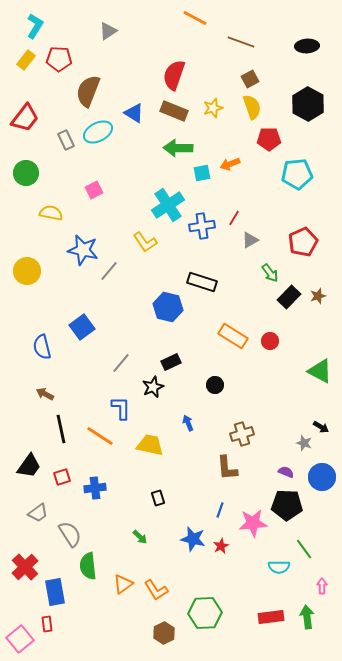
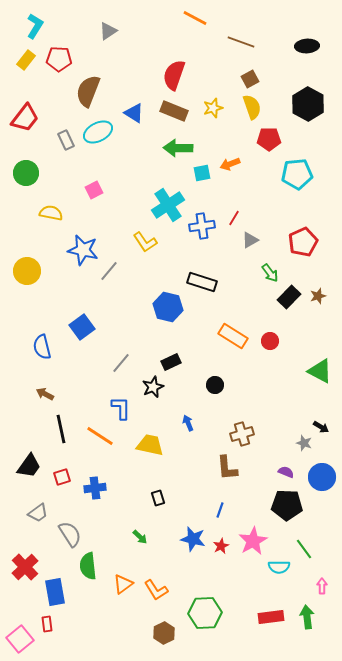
pink star at (253, 523): moved 18 px down; rotated 24 degrees counterclockwise
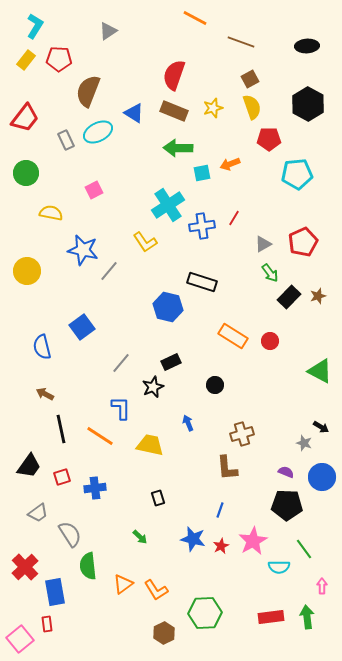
gray triangle at (250, 240): moved 13 px right, 4 px down
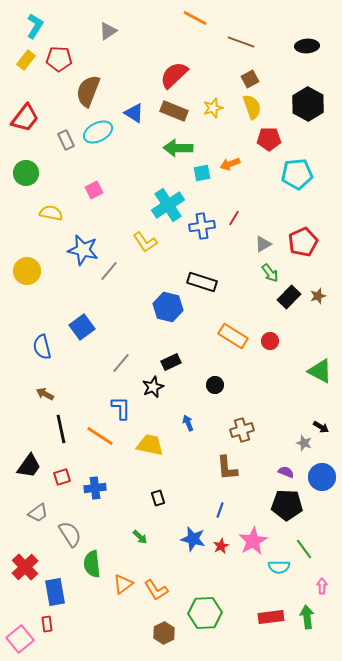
red semicircle at (174, 75): rotated 28 degrees clockwise
brown cross at (242, 434): moved 4 px up
green semicircle at (88, 566): moved 4 px right, 2 px up
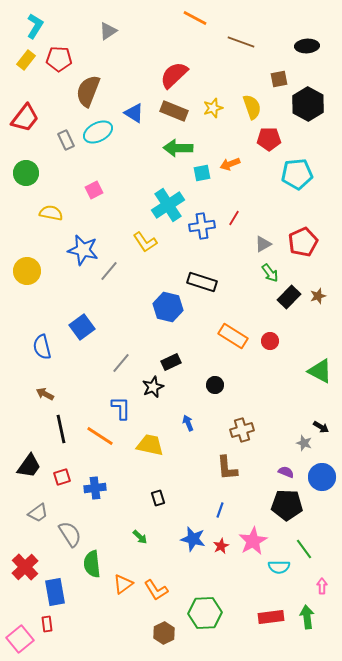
brown square at (250, 79): moved 29 px right; rotated 18 degrees clockwise
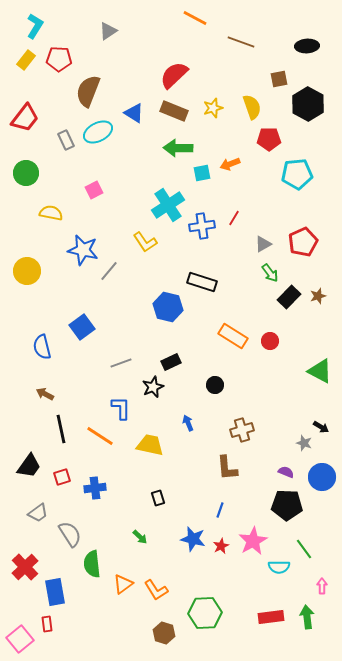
gray line at (121, 363): rotated 30 degrees clockwise
brown hexagon at (164, 633): rotated 15 degrees counterclockwise
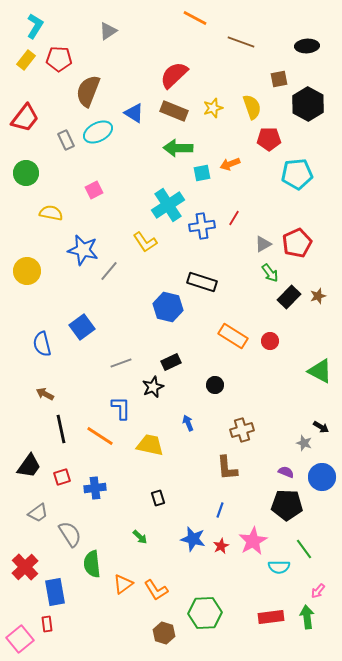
red pentagon at (303, 242): moved 6 px left, 1 px down
blue semicircle at (42, 347): moved 3 px up
pink arrow at (322, 586): moved 4 px left, 5 px down; rotated 140 degrees counterclockwise
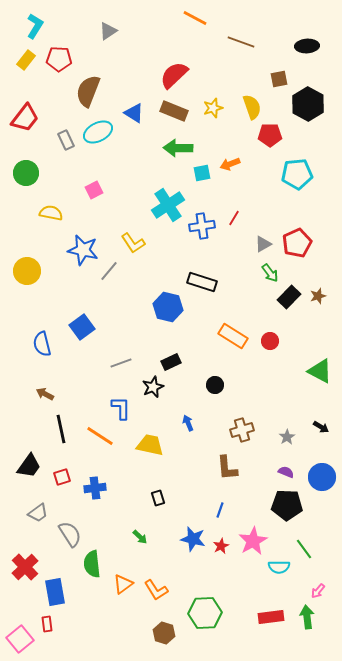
red pentagon at (269, 139): moved 1 px right, 4 px up
yellow L-shape at (145, 242): moved 12 px left, 1 px down
gray star at (304, 443): moved 17 px left, 6 px up; rotated 21 degrees clockwise
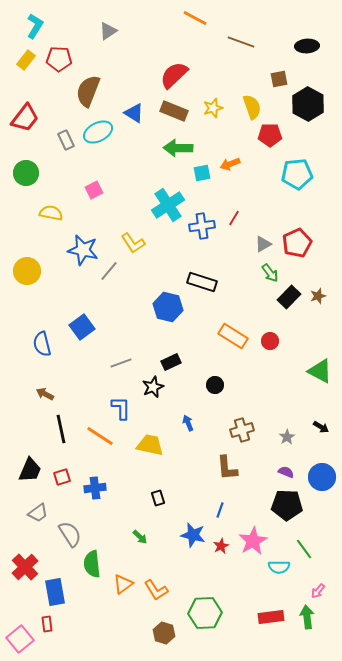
black trapezoid at (29, 466): moved 1 px right, 4 px down; rotated 12 degrees counterclockwise
blue star at (193, 539): moved 4 px up
